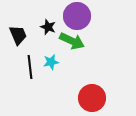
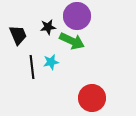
black star: rotated 28 degrees counterclockwise
black line: moved 2 px right
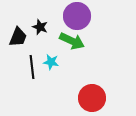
black star: moved 8 px left; rotated 28 degrees clockwise
black trapezoid: moved 2 px down; rotated 45 degrees clockwise
cyan star: rotated 21 degrees clockwise
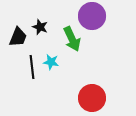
purple circle: moved 15 px right
green arrow: moved 2 px up; rotated 40 degrees clockwise
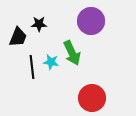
purple circle: moved 1 px left, 5 px down
black star: moved 1 px left, 3 px up; rotated 21 degrees counterclockwise
green arrow: moved 14 px down
